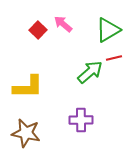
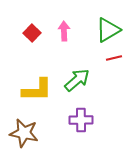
pink arrow: moved 1 px right, 7 px down; rotated 48 degrees clockwise
red square: moved 6 px left, 3 px down
green arrow: moved 13 px left, 8 px down
yellow L-shape: moved 9 px right, 3 px down
brown star: moved 2 px left
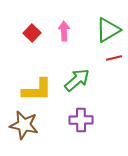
brown star: moved 8 px up
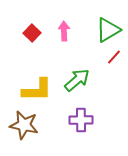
red line: moved 1 px up; rotated 35 degrees counterclockwise
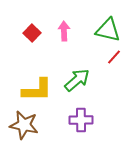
green triangle: rotated 44 degrees clockwise
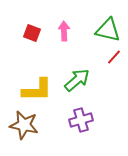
red square: rotated 24 degrees counterclockwise
purple cross: rotated 15 degrees counterclockwise
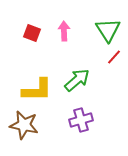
green triangle: rotated 44 degrees clockwise
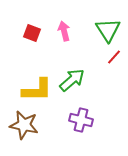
pink arrow: rotated 12 degrees counterclockwise
green arrow: moved 5 px left
purple cross: rotated 30 degrees clockwise
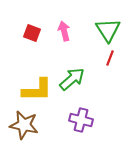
red line: moved 4 px left, 1 px down; rotated 21 degrees counterclockwise
green arrow: moved 1 px up
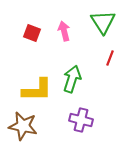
green triangle: moved 5 px left, 8 px up
green arrow: rotated 32 degrees counterclockwise
brown star: moved 1 px left, 1 px down
